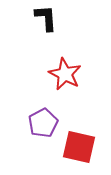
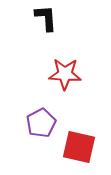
red star: rotated 24 degrees counterclockwise
purple pentagon: moved 2 px left
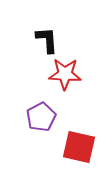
black L-shape: moved 1 px right, 22 px down
purple pentagon: moved 6 px up
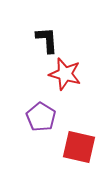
red star: rotated 12 degrees clockwise
purple pentagon: rotated 12 degrees counterclockwise
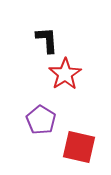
red star: rotated 24 degrees clockwise
purple pentagon: moved 3 px down
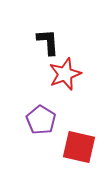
black L-shape: moved 1 px right, 2 px down
red star: rotated 12 degrees clockwise
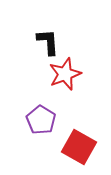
red square: rotated 16 degrees clockwise
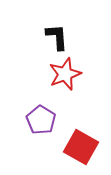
black L-shape: moved 9 px right, 5 px up
red square: moved 2 px right
